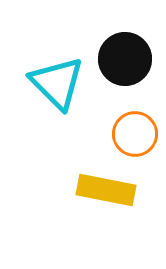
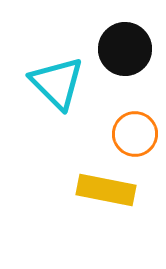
black circle: moved 10 px up
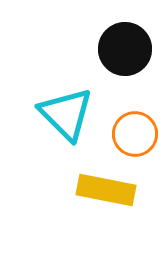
cyan triangle: moved 9 px right, 31 px down
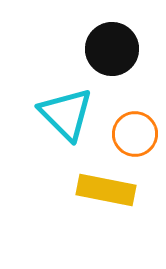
black circle: moved 13 px left
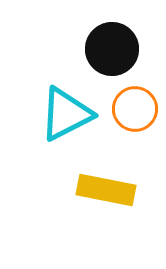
cyan triangle: rotated 48 degrees clockwise
orange circle: moved 25 px up
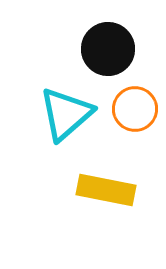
black circle: moved 4 px left
cyan triangle: rotated 14 degrees counterclockwise
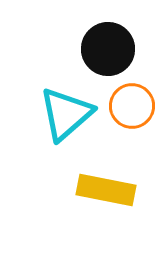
orange circle: moved 3 px left, 3 px up
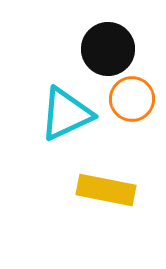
orange circle: moved 7 px up
cyan triangle: rotated 16 degrees clockwise
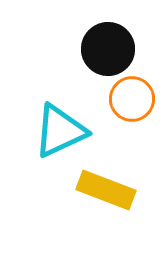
cyan triangle: moved 6 px left, 17 px down
yellow rectangle: rotated 10 degrees clockwise
